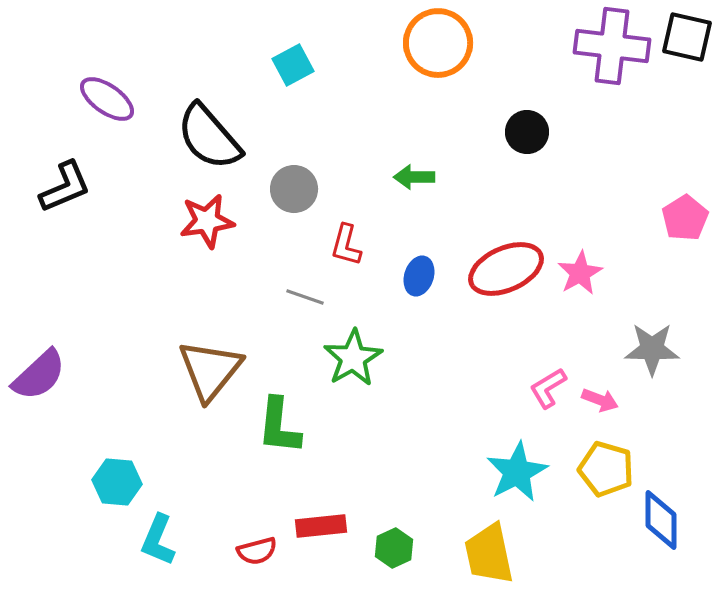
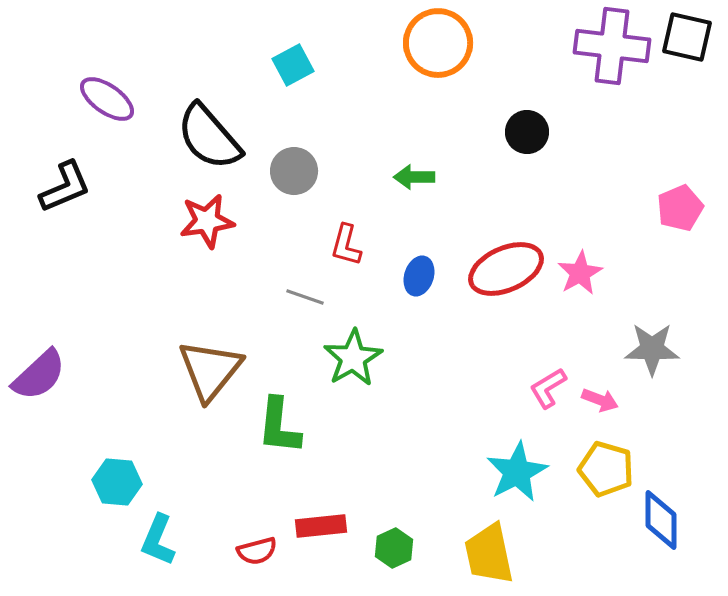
gray circle: moved 18 px up
pink pentagon: moved 5 px left, 10 px up; rotated 9 degrees clockwise
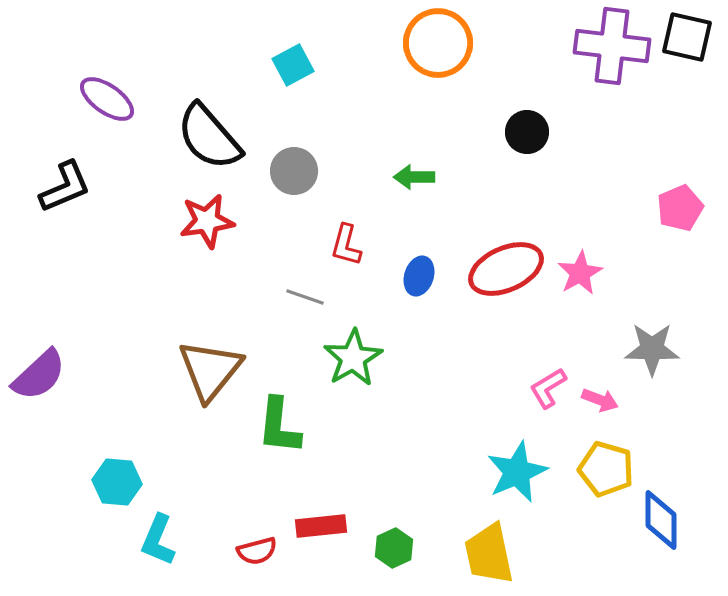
cyan star: rotated 4 degrees clockwise
